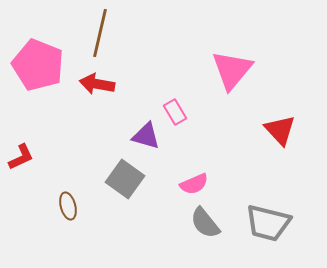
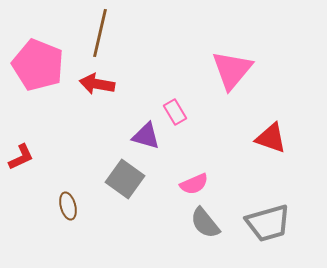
red triangle: moved 9 px left, 8 px down; rotated 28 degrees counterclockwise
gray trapezoid: rotated 30 degrees counterclockwise
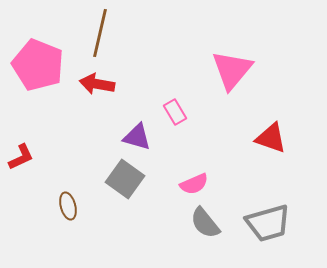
purple triangle: moved 9 px left, 1 px down
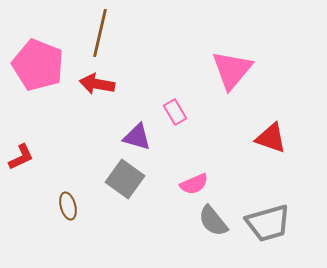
gray semicircle: moved 8 px right, 2 px up
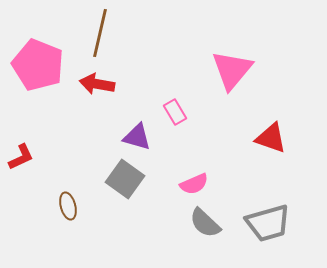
gray semicircle: moved 8 px left, 2 px down; rotated 8 degrees counterclockwise
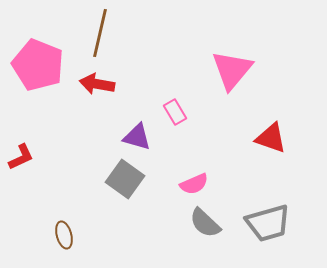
brown ellipse: moved 4 px left, 29 px down
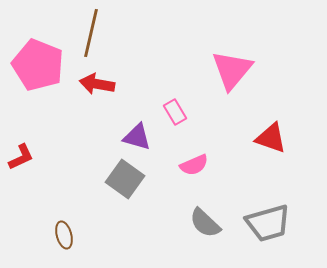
brown line: moved 9 px left
pink semicircle: moved 19 px up
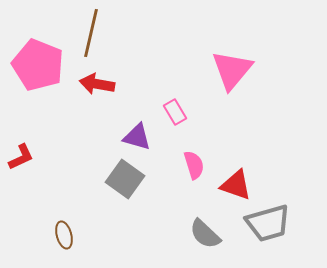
red triangle: moved 35 px left, 47 px down
pink semicircle: rotated 84 degrees counterclockwise
gray semicircle: moved 11 px down
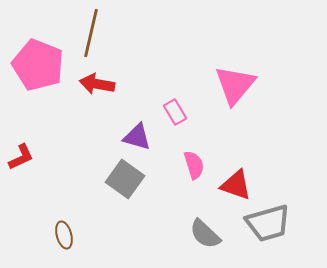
pink triangle: moved 3 px right, 15 px down
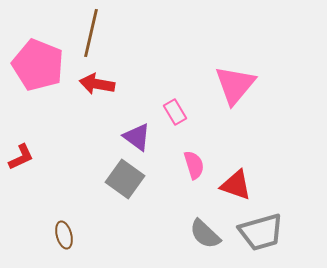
purple triangle: rotated 20 degrees clockwise
gray trapezoid: moved 7 px left, 9 px down
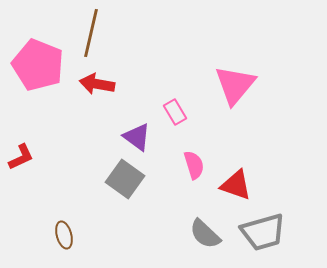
gray trapezoid: moved 2 px right
